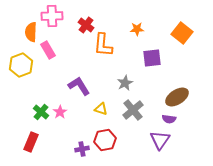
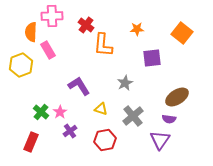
gray cross: moved 6 px down
purple cross: moved 12 px left, 18 px up; rotated 24 degrees counterclockwise
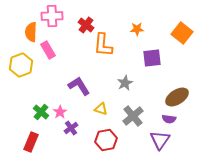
purple cross: moved 1 px right, 3 px up
red hexagon: moved 1 px right
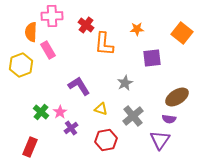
orange L-shape: moved 1 px right, 1 px up
red rectangle: moved 1 px left, 5 px down
